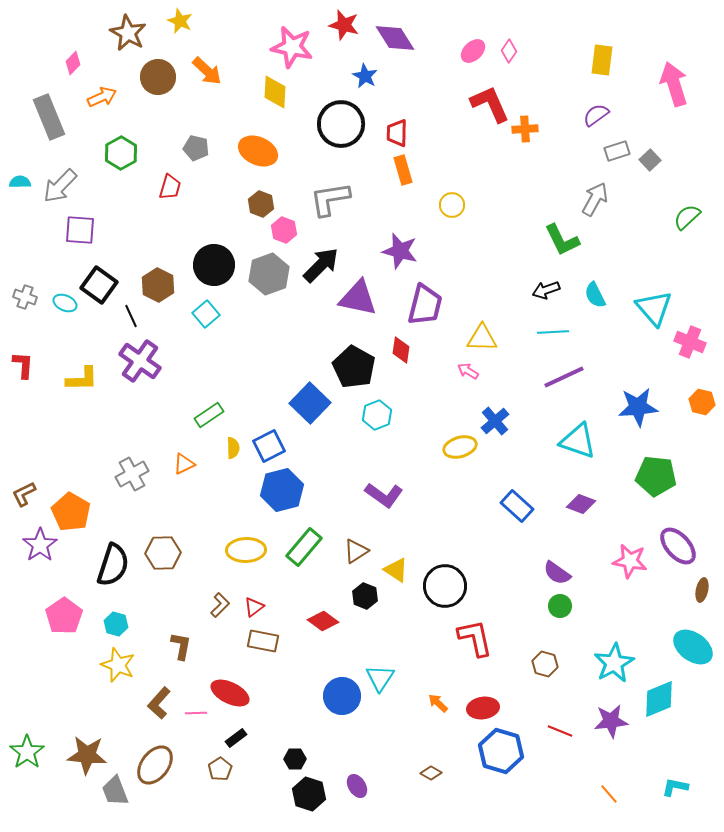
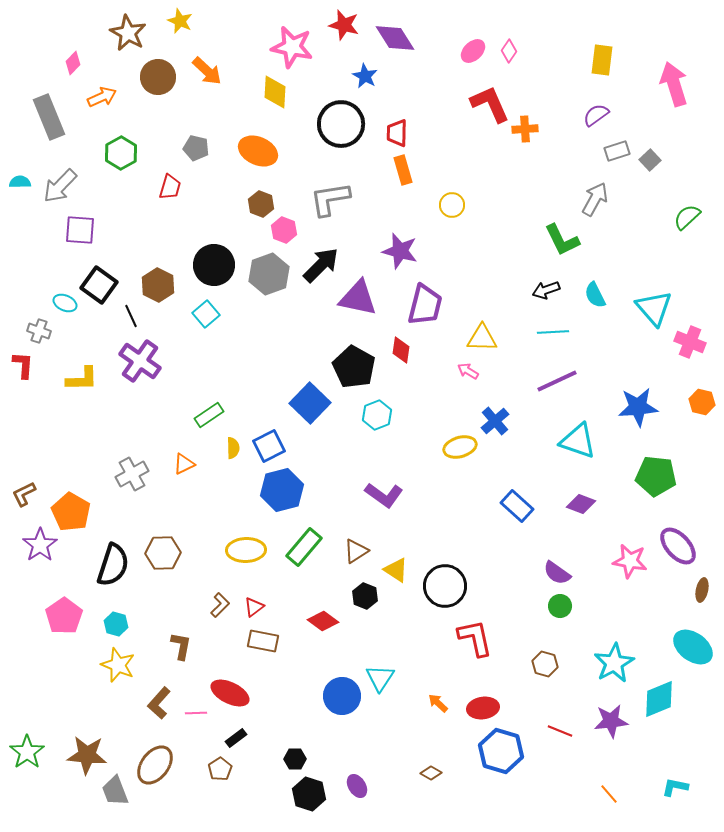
gray cross at (25, 297): moved 14 px right, 34 px down
purple line at (564, 377): moved 7 px left, 4 px down
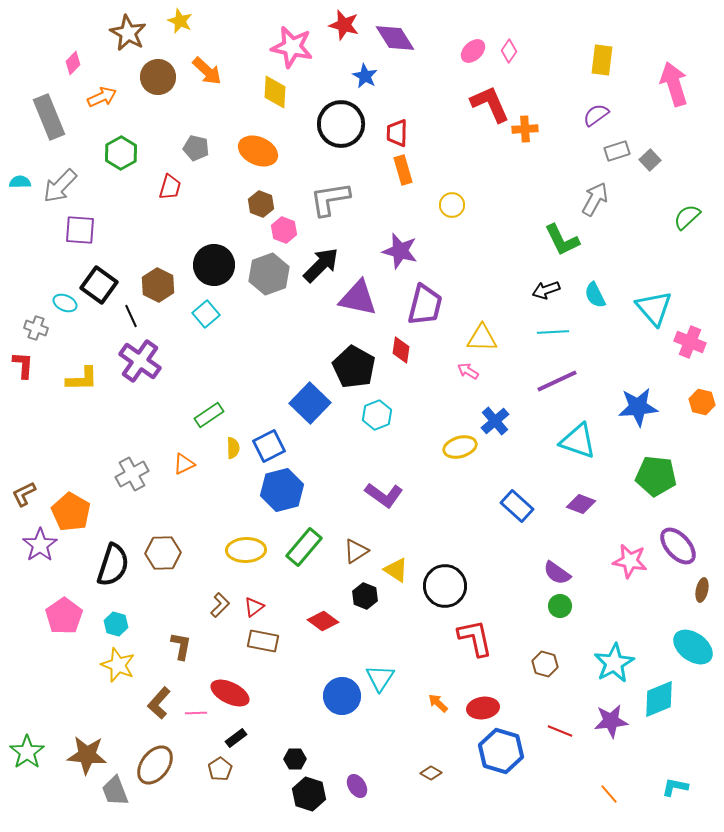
gray cross at (39, 331): moved 3 px left, 3 px up
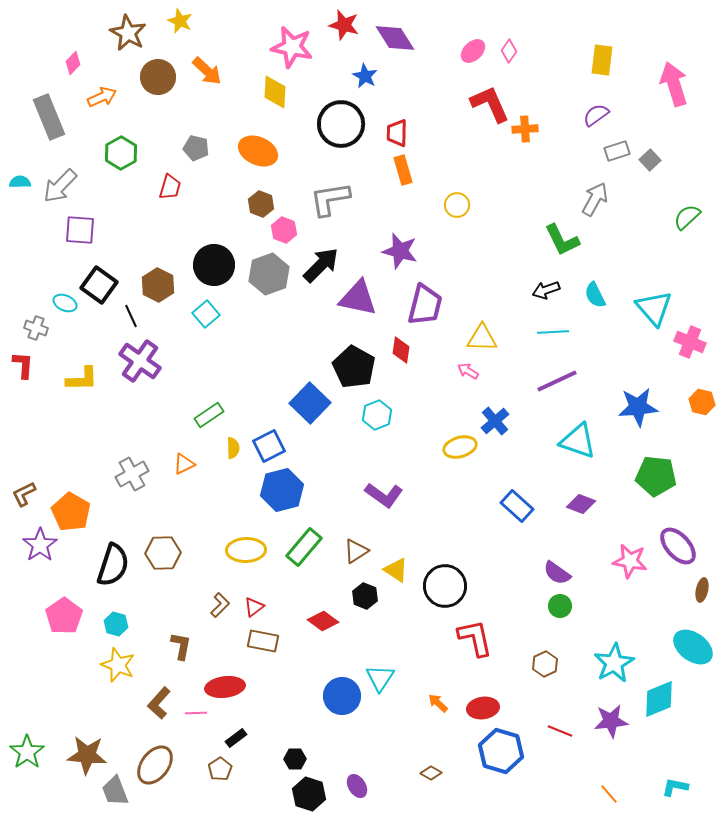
yellow circle at (452, 205): moved 5 px right
brown hexagon at (545, 664): rotated 20 degrees clockwise
red ellipse at (230, 693): moved 5 px left, 6 px up; rotated 33 degrees counterclockwise
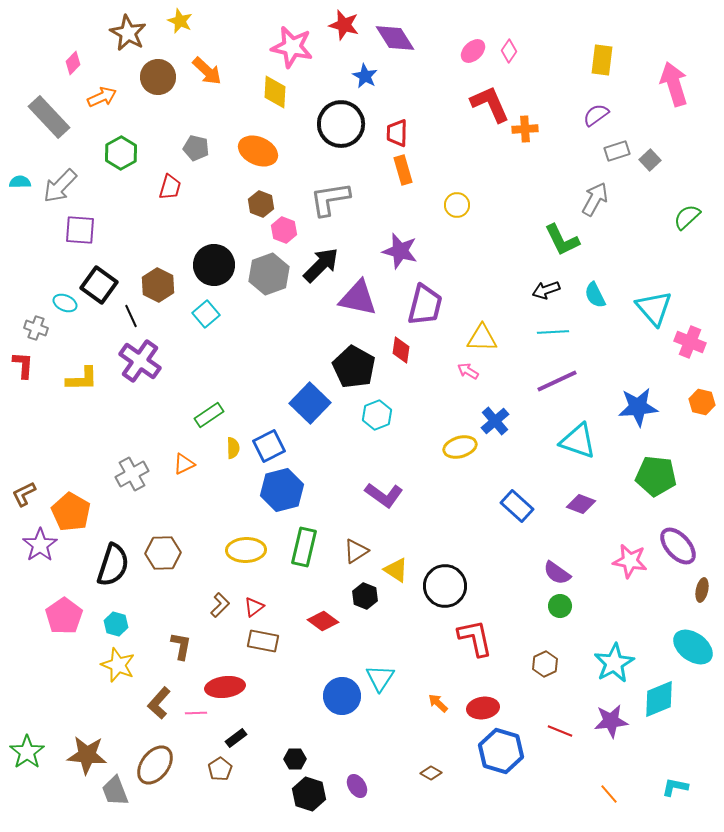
gray rectangle at (49, 117): rotated 21 degrees counterclockwise
green rectangle at (304, 547): rotated 27 degrees counterclockwise
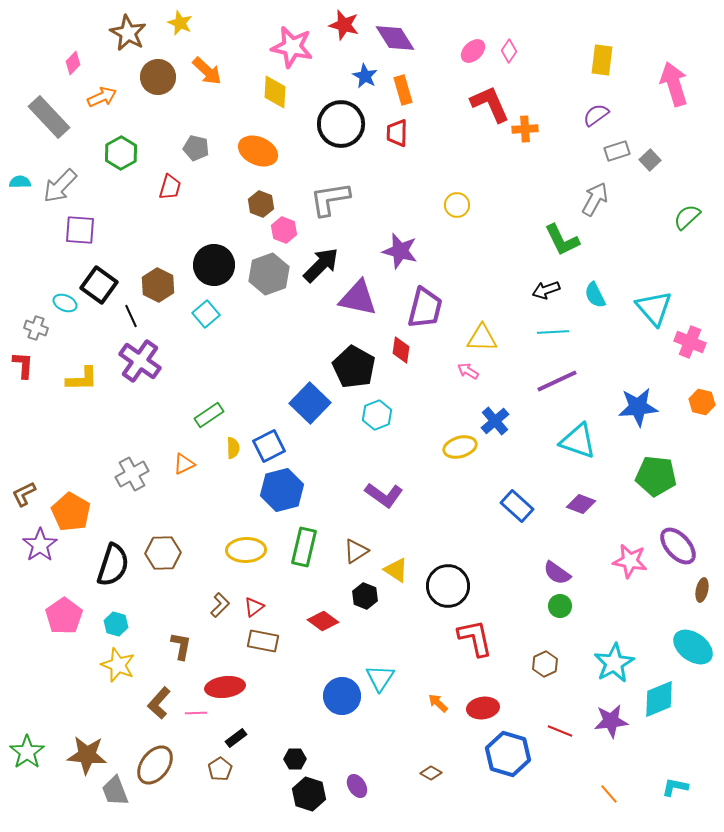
yellow star at (180, 21): moved 2 px down
orange rectangle at (403, 170): moved 80 px up
purple trapezoid at (425, 305): moved 3 px down
black circle at (445, 586): moved 3 px right
blue hexagon at (501, 751): moved 7 px right, 3 px down
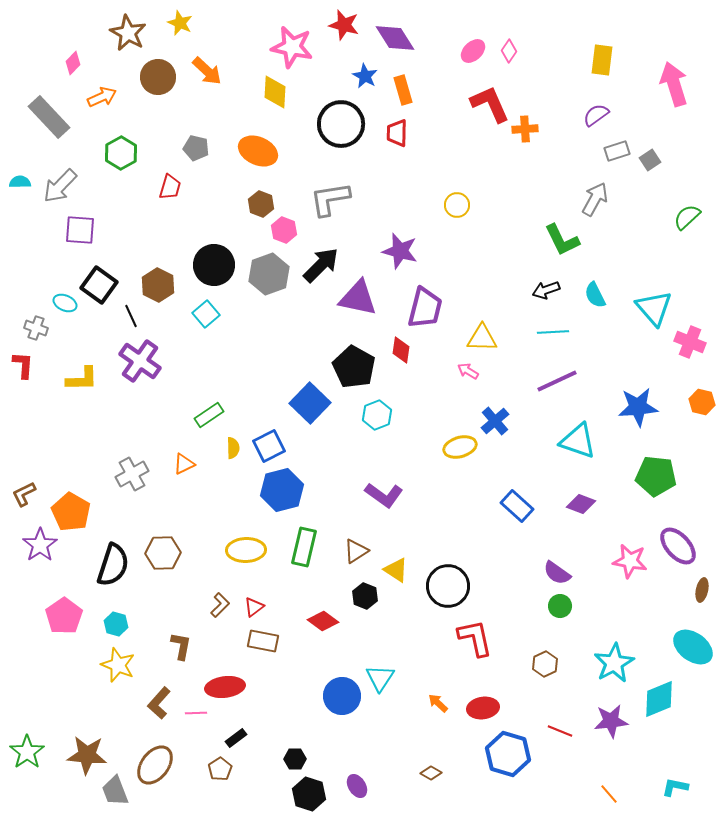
gray square at (650, 160): rotated 10 degrees clockwise
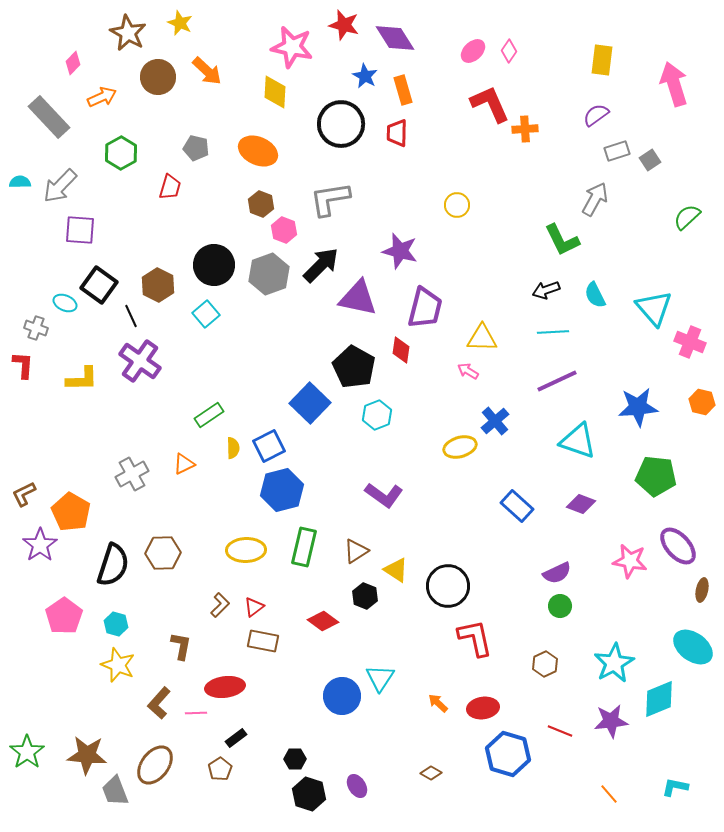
purple semicircle at (557, 573): rotated 60 degrees counterclockwise
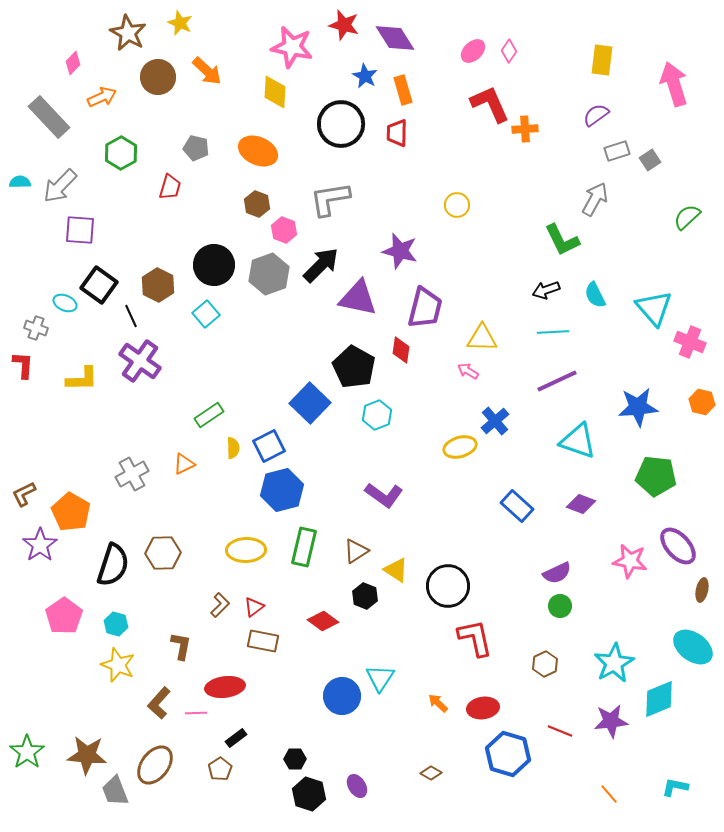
brown hexagon at (261, 204): moved 4 px left
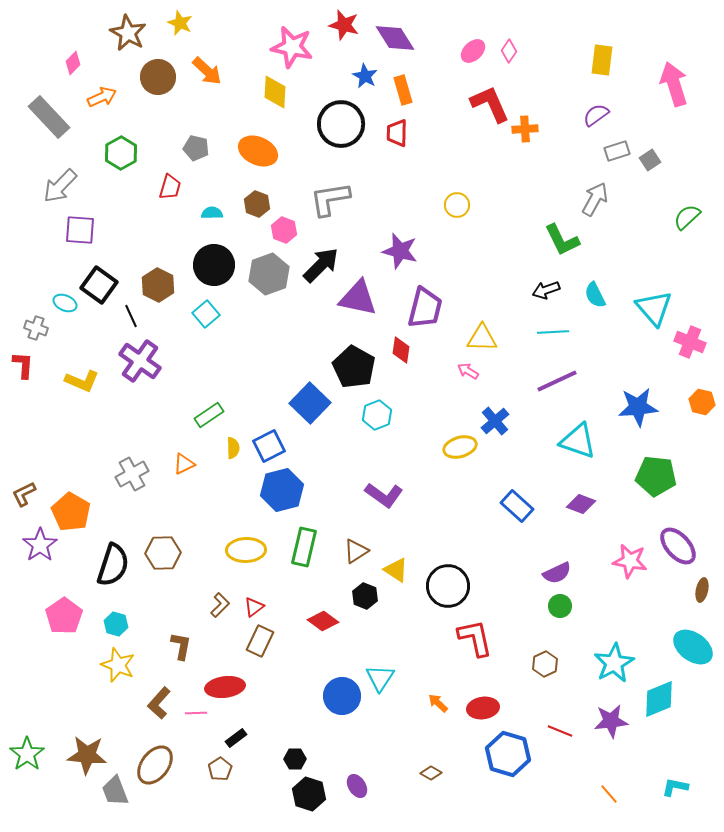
cyan semicircle at (20, 182): moved 192 px right, 31 px down
yellow L-shape at (82, 379): moved 2 px down; rotated 24 degrees clockwise
brown rectangle at (263, 641): moved 3 px left; rotated 76 degrees counterclockwise
green star at (27, 752): moved 2 px down
